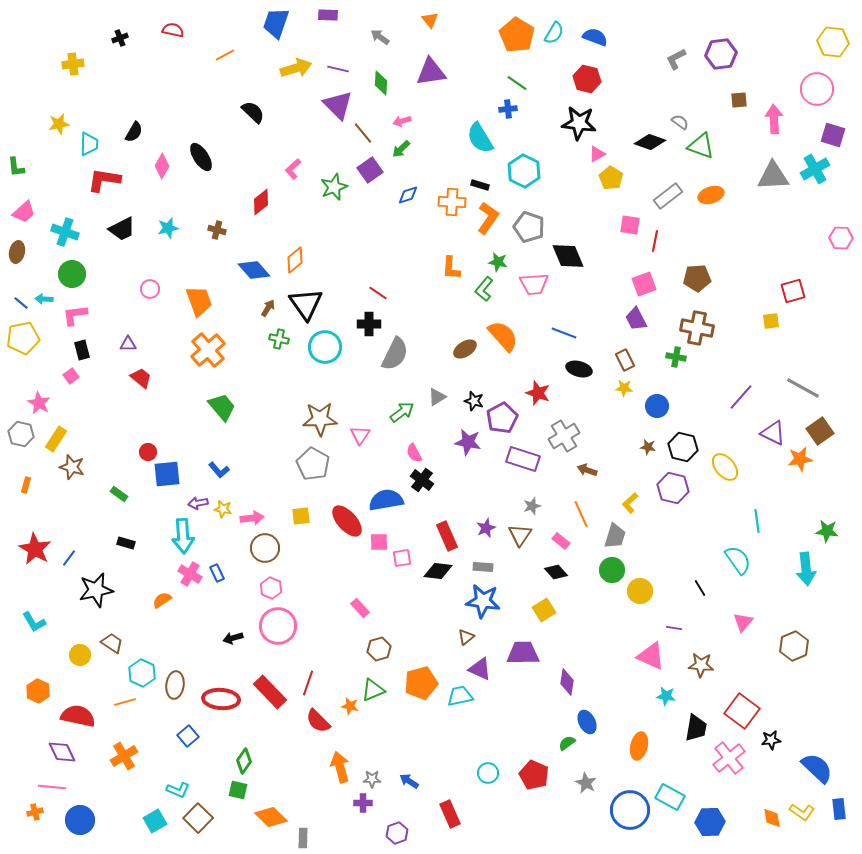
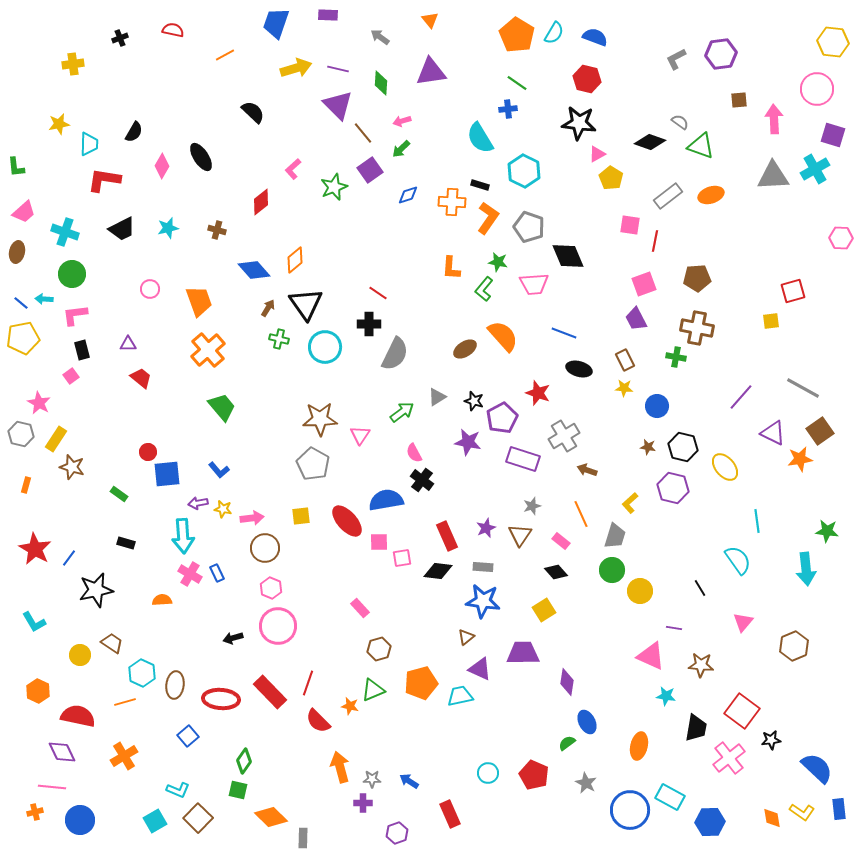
orange semicircle at (162, 600): rotated 30 degrees clockwise
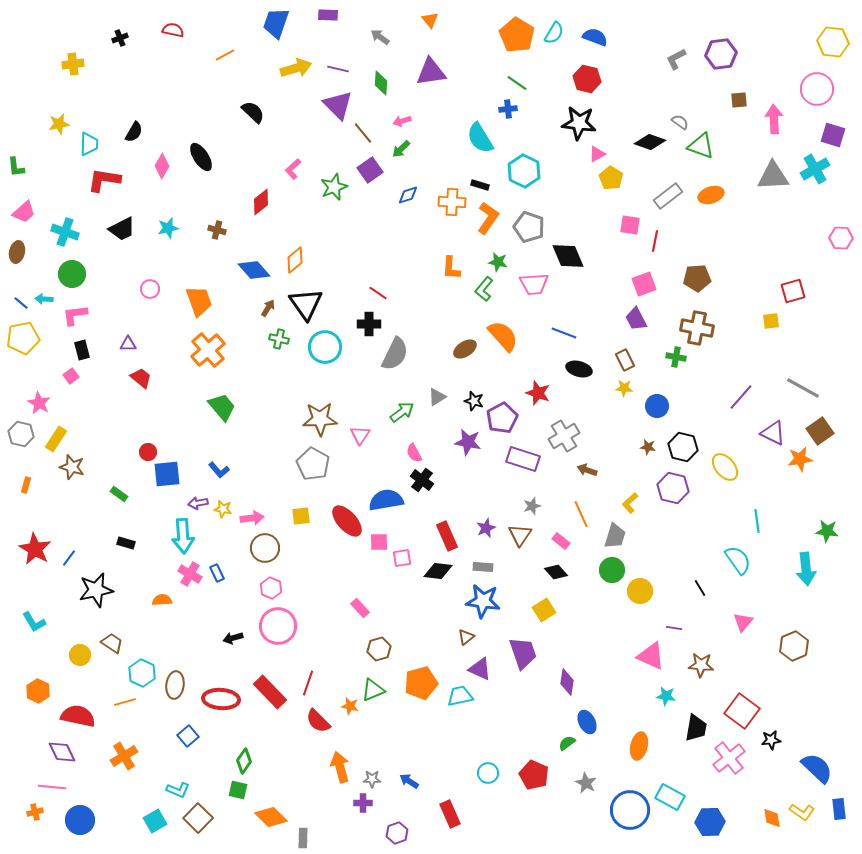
purple trapezoid at (523, 653): rotated 72 degrees clockwise
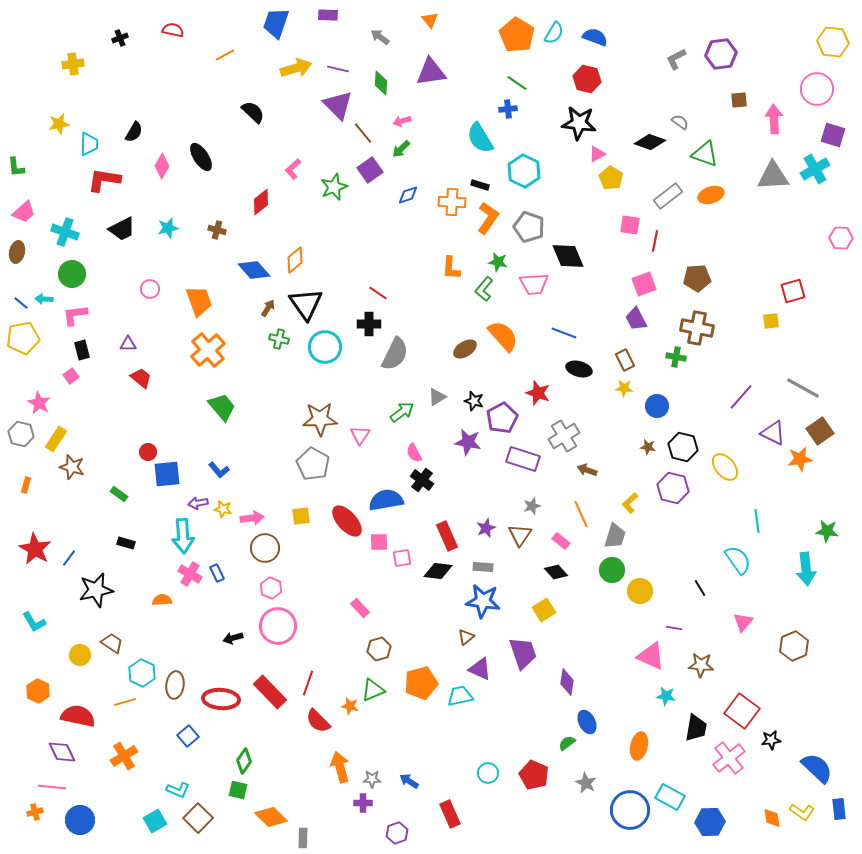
green triangle at (701, 146): moved 4 px right, 8 px down
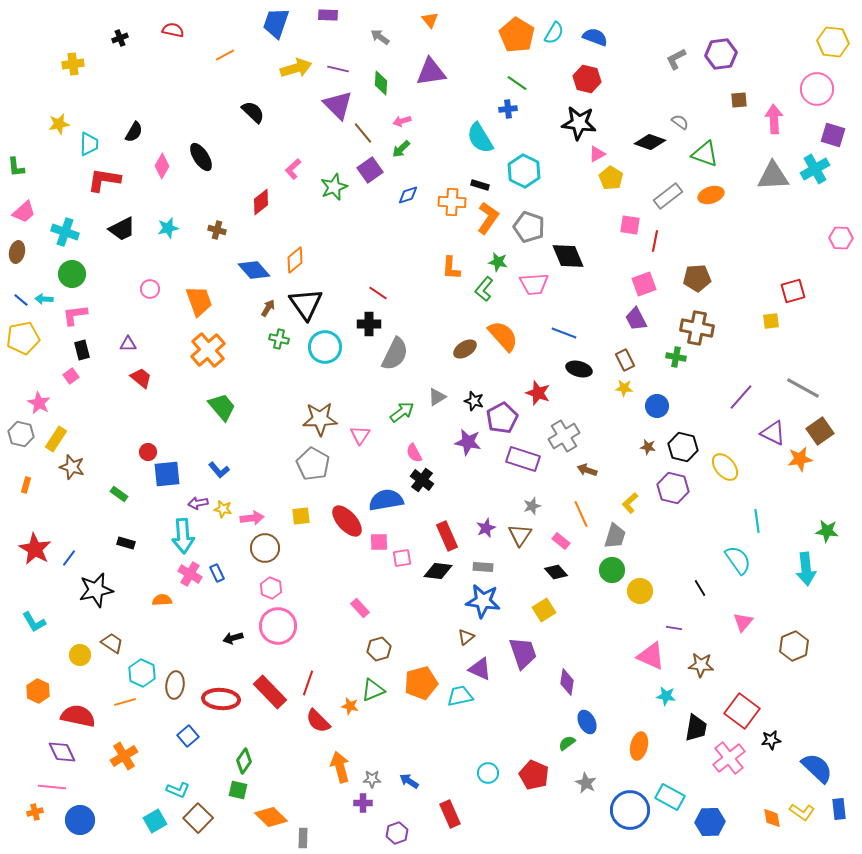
blue line at (21, 303): moved 3 px up
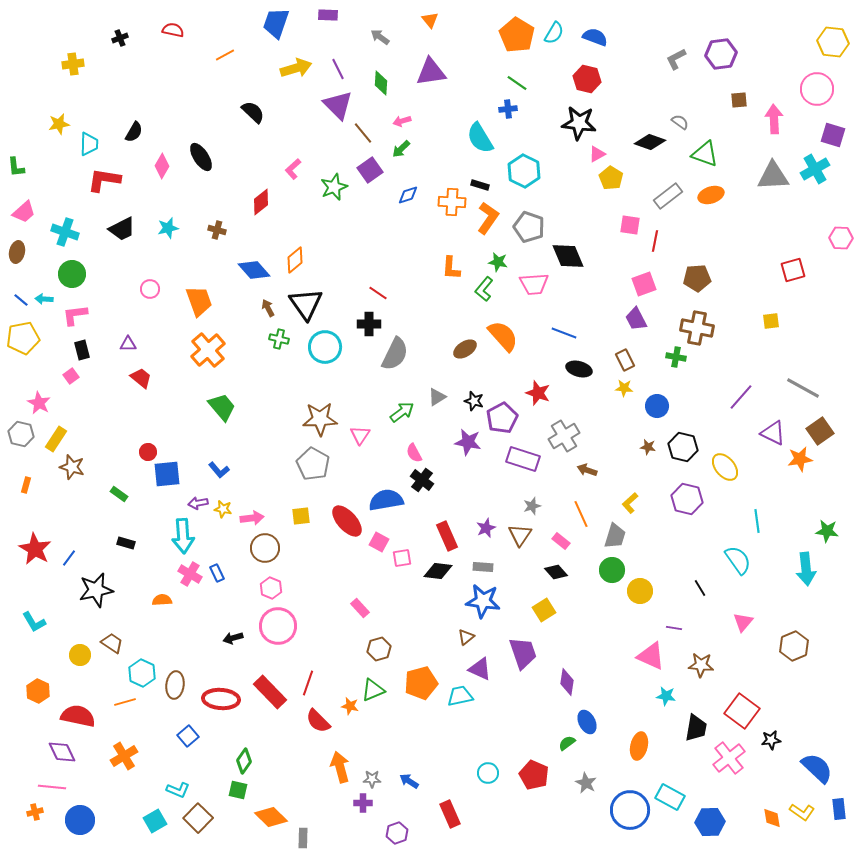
purple line at (338, 69): rotated 50 degrees clockwise
red square at (793, 291): moved 21 px up
brown arrow at (268, 308): rotated 60 degrees counterclockwise
purple hexagon at (673, 488): moved 14 px right, 11 px down
pink square at (379, 542): rotated 30 degrees clockwise
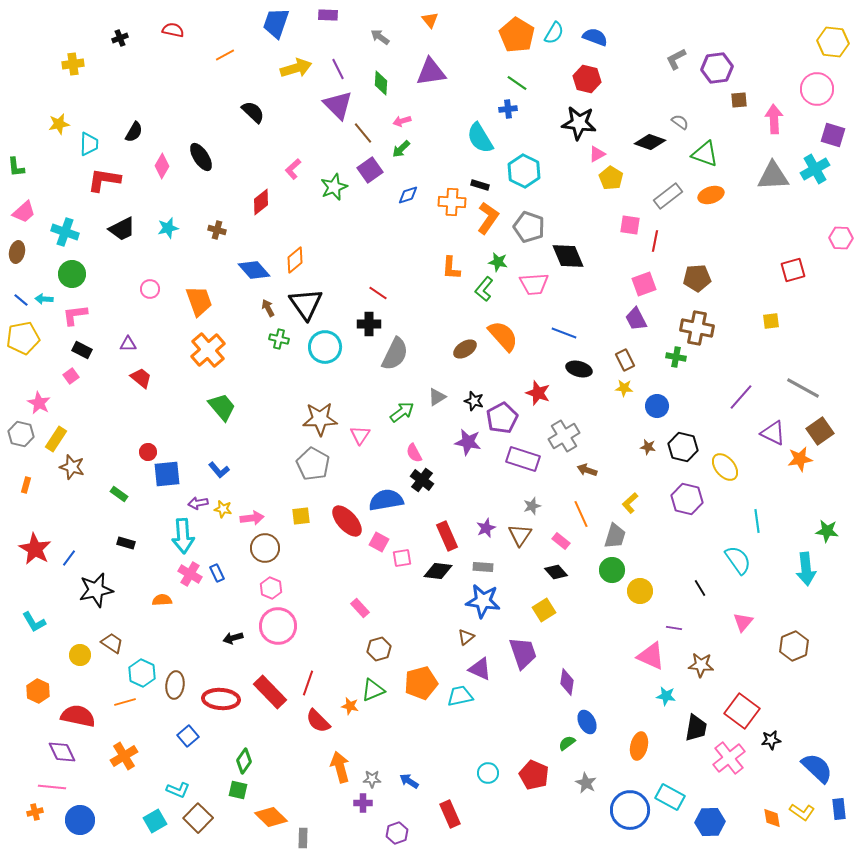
purple hexagon at (721, 54): moved 4 px left, 14 px down
black rectangle at (82, 350): rotated 48 degrees counterclockwise
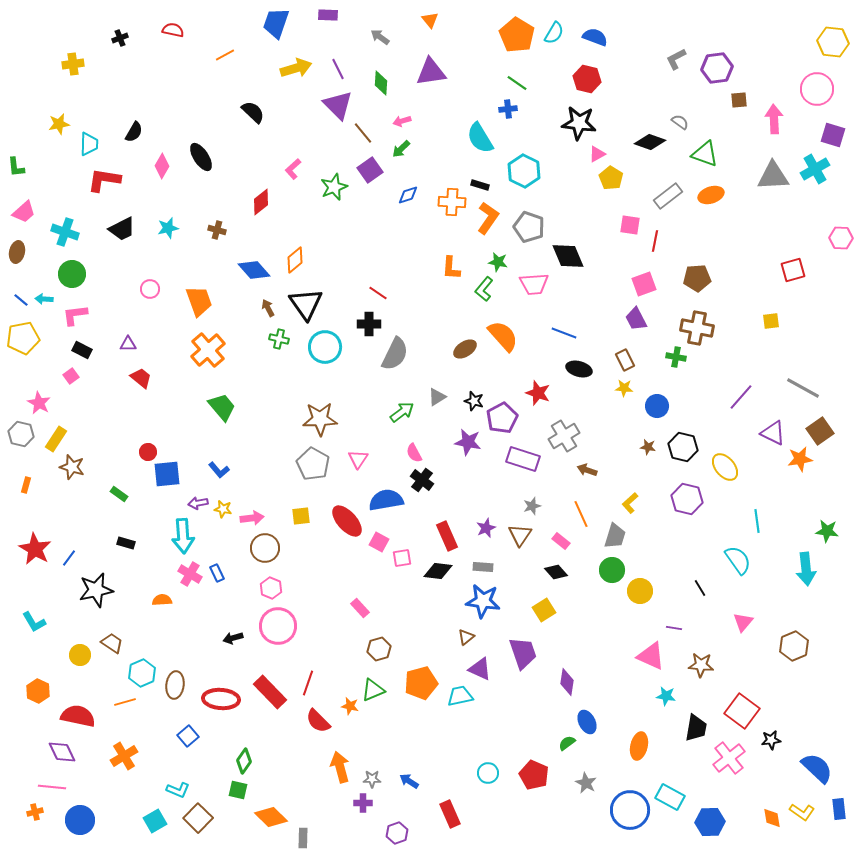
pink triangle at (360, 435): moved 2 px left, 24 px down
cyan hexagon at (142, 673): rotated 12 degrees clockwise
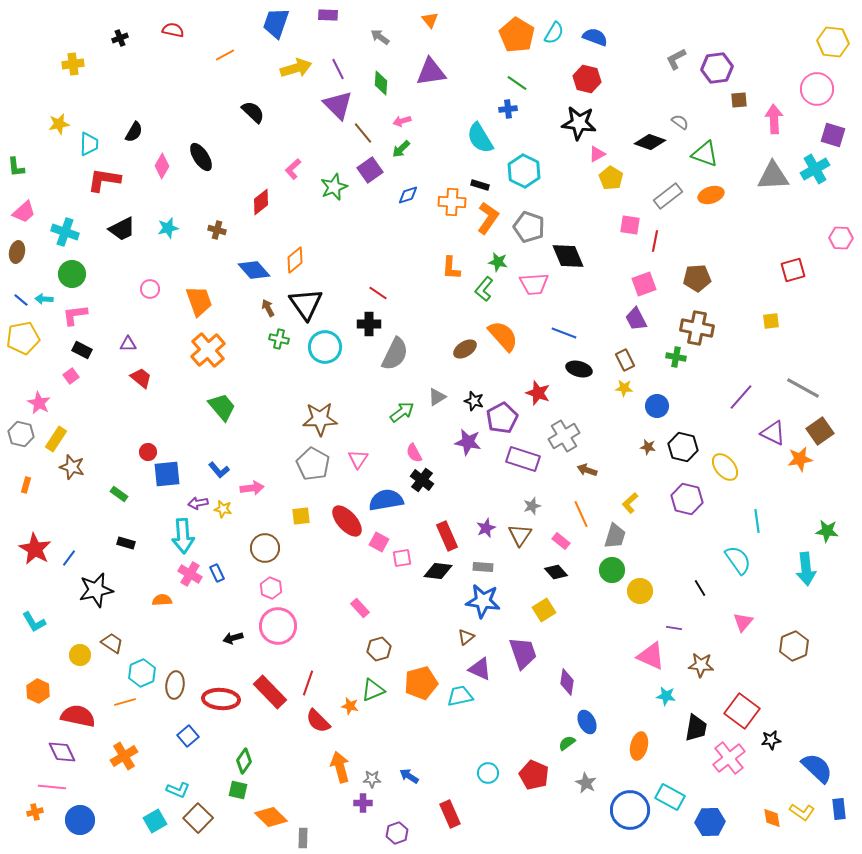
pink arrow at (252, 518): moved 30 px up
blue arrow at (409, 781): moved 5 px up
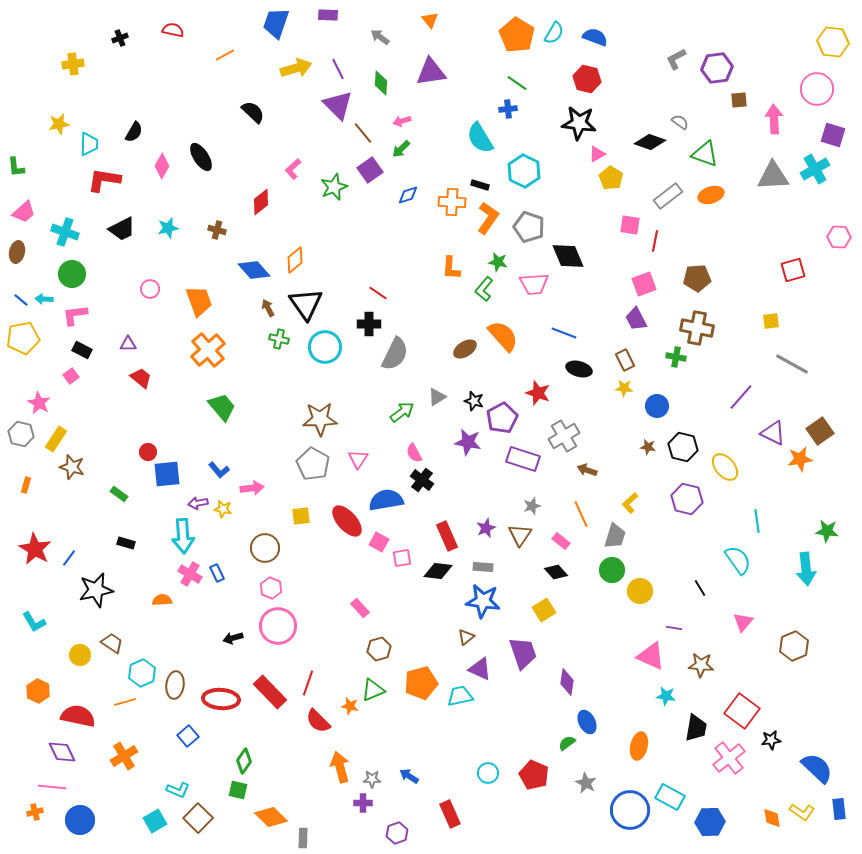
pink hexagon at (841, 238): moved 2 px left, 1 px up
gray line at (803, 388): moved 11 px left, 24 px up
